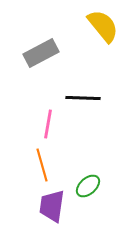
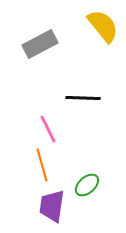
gray rectangle: moved 1 px left, 9 px up
pink line: moved 5 px down; rotated 36 degrees counterclockwise
green ellipse: moved 1 px left, 1 px up
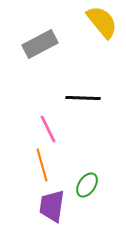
yellow semicircle: moved 1 px left, 4 px up
green ellipse: rotated 15 degrees counterclockwise
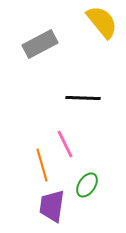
pink line: moved 17 px right, 15 px down
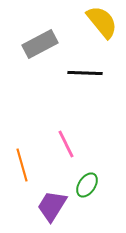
black line: moved 2 px right, 25 px up
pink line: moved 1 px right
orange line: moved 20 px left
purple trapezoid: rotated 24 degrees clockwise
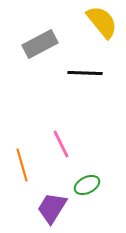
pink line: moved 5 px left
green ellipse: rotated 30 degrees clockwise
purple trapezoid: moved 2 px down
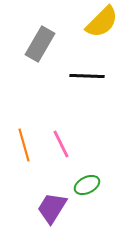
yellow semicircle: rotated 84 degrees clockwise
gray rectangle: rotated 32 degrees counterclockwise
black line: moved 2 px right, 3 px down
orange line: moved 2 px right, 20 px up
